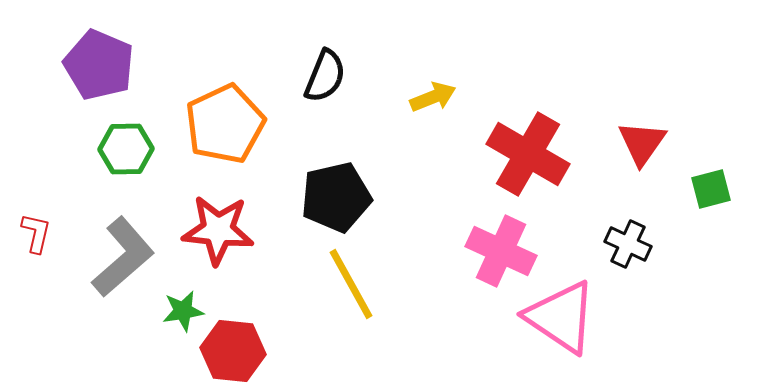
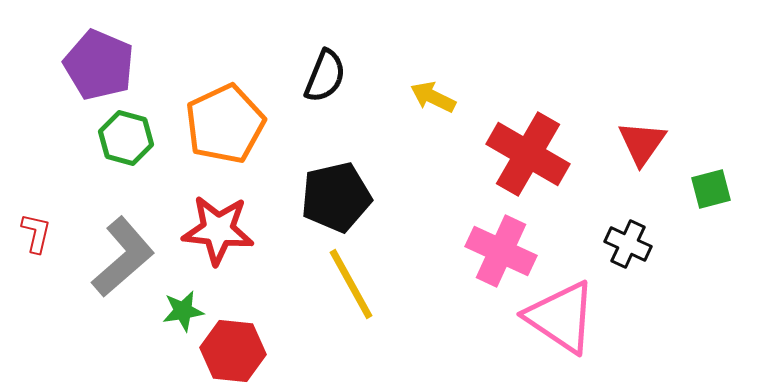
yellow arrow: rotated 132 degrees counterclockwise
green hexagon: moved 11 px up; rotated 16 degrees clockwise
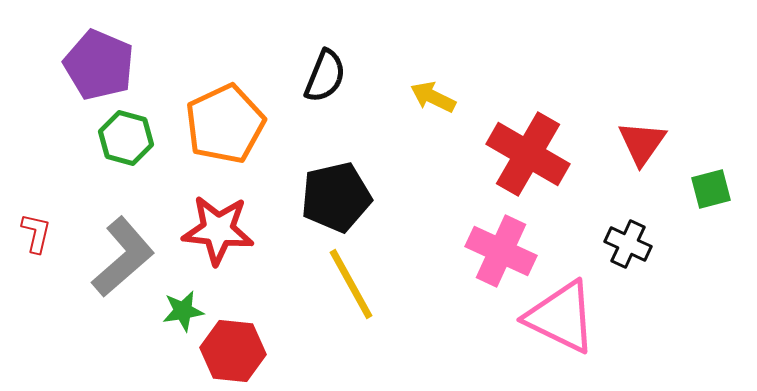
pink triangle: rotated 8 degrees counterclockwise
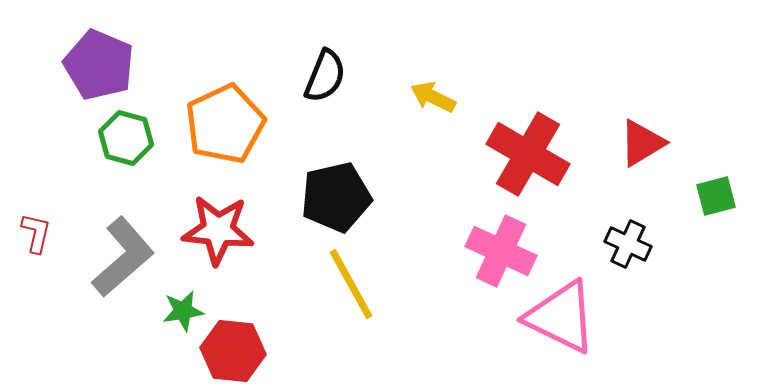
red triangle: rotated 24 degrees clockwise
green square: moved 5 px right, 7 px down
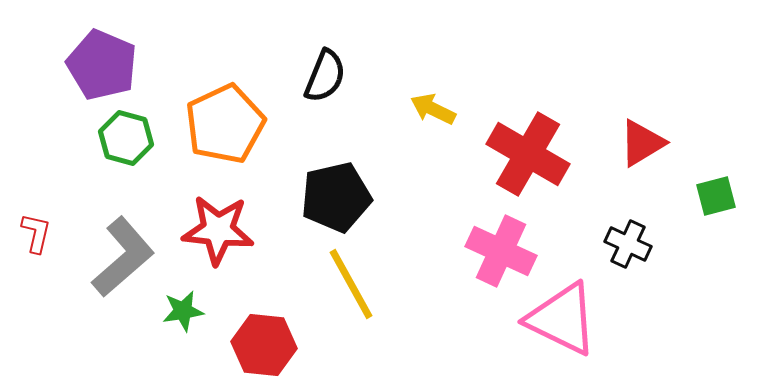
purple pentagon: moved 3 px right
yellow arrow: moved 12 px down
pink triangle: moved 1 px right, 2 px down
red hexagon: moved 31 px right, 6 px up
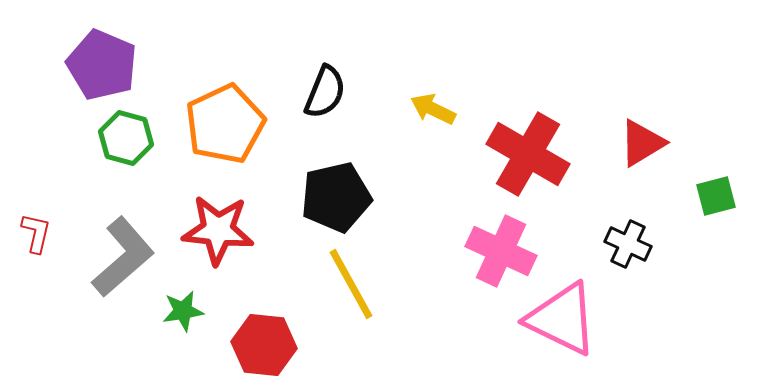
black semicircle: moved 16 px down
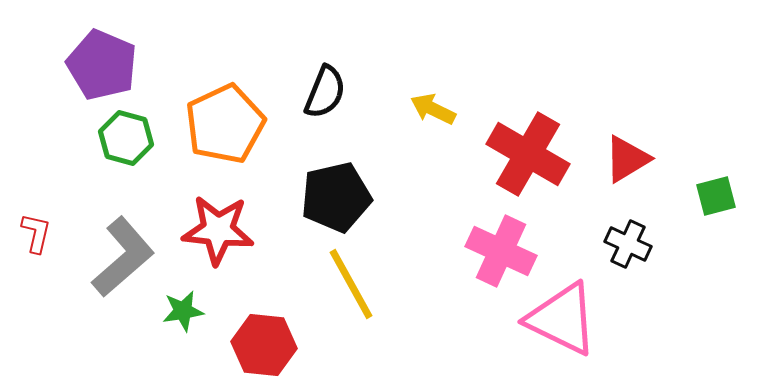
red triangle: moved 15 px left, 16 px down
